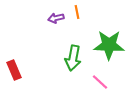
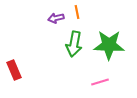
green arrow: moved 1 px right, 14 px up
pink line: rotated 60 degrees counterclockwise
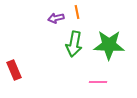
pink line: moved 2 px left; rotated 18 degrees clockwise
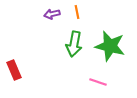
purple arrow: moved 4 px left, 4 px up
green star: moved 1 px right, 1 px down; rotated 12 degrees clockwise
pink line: rotated 18 degrees clockwise
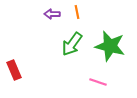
purple arrow: rotated 14 degrees clockwise
green arrow: moved 2 px left; rotated 25 degrees clockwise
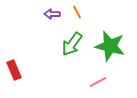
orange line: rotated 16 degrees counterclockwise
pink line: rotated 48 degrees counterclockwise
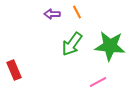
green star: rotated 8 degrees counterclockwise
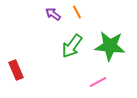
purple arrow: moved 1 px right; rotated 35 degrees clockwise
green arrow: moved 2 px down
red rectangle: moved 2 px right
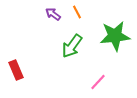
green star: moved 5 px right, 10 px up; rotated 12 degrees counterclockwise
pink line: rotated 18 degrees counterclockwise
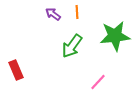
orange line: rotated 24 degrees clockwise
